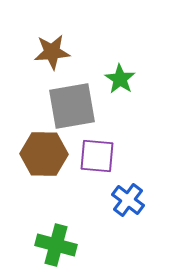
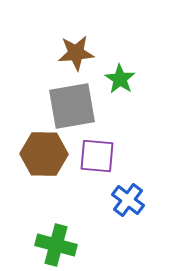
brown star: moved 24 px right, 1 px down
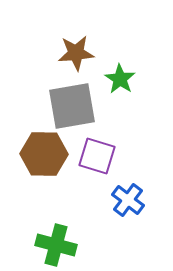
purple square: rotated 12 degrees clockwise
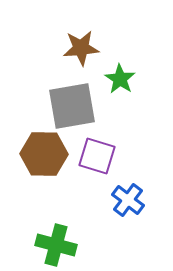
brown star: moved 5 px right, 5 px up
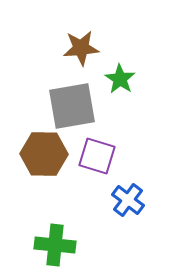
green cross: moved 1 px left; rotated 9 degrees counterclockwise
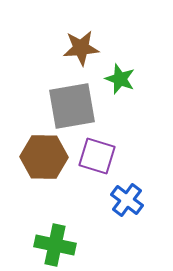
green star: rotated 12 degrees counterclockwise
brown hexagon: moved 3 px down
blue cross: moved 1 px left
green cross: rotated 6 degrees clockwise
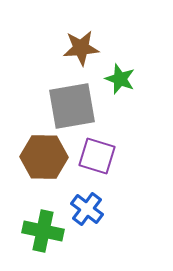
blue cross: moved 40 px left, 9 px down
green cross: moved 12 px left, 14 px up
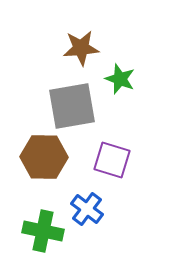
purple square: moved 15 px right, 4 px down
